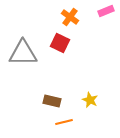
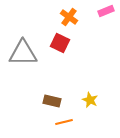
orange cross: moved 1 px left
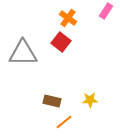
pink rectangle: rotated 35 degrees counterclockwise
orange cross: moved 1 px left, 1 px down
red square: moved 1 px right, 1 px up; rotated 12 degrees clockwise
yellow star: rotated 28 degrees counterclockwise
orange line: rotated 24 degrees counterclockwise
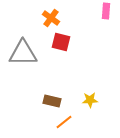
pink rectangle: rotated 28 degrees counterclockwise
orange cross: moved 17 px left
red square: rotated 24 degrees counterclockwise
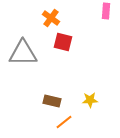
red square: moved 2 px right
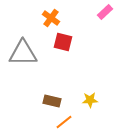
pink rectangle: moved 1 px left, 1 px down; rotated 42 degrees clockwise
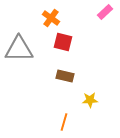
gray triangle: moved 4 px left, 4 px up
brown rectangle: moved 13 px right, 25 px up
orange line: rotated 36 degrees counterclockwise
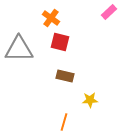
pink rectangle: moved 4 px right
red square: moved 3 px left
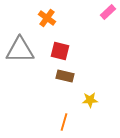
pink rectangle: moved 1 px left
orange cross: moved 4 px left
red square: moved 9 px down
gray triangle: moved 1 px right, 1 px down
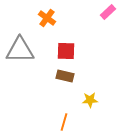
red square: moved 6 px right; rotated 12 degrees counterclockwise
